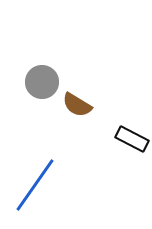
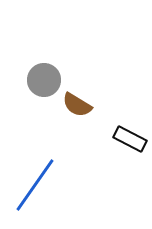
gray circle: moved 2 px right, 2 px up
black rectangle: moved 2 px left
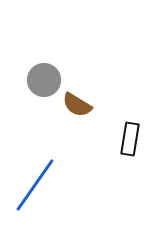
black rectangle: rotated 72 degrees clockwise
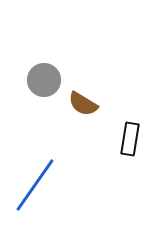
brown semicircle: moved 6 px right, 1 px up
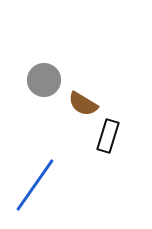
black rectangle: moved 22 px left, 3 px up; rotated 8 degrees clockwise
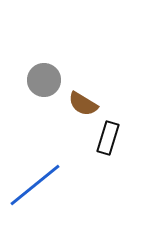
black rectangle: moved 2 px down
blue line: rotated 16 degrees clockwise
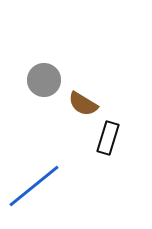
blue line: moved 1 px left, 1 px down
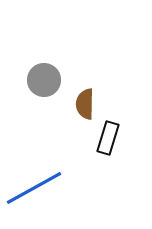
brown semicircle: moved 2 px right; rotated 60 degrees clockwise
blue line: moved 2 px down; rotated 10 degrees clockwise
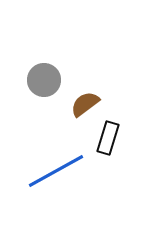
brown semicircle: rotated 52 degrees clockwise
blue line: moved 22 px right, 17 px up
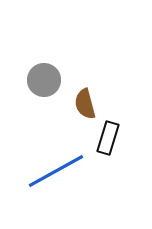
brown semicircle: rotated 68 degrees counterclockwise
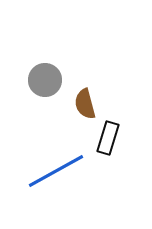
gray circle: moved 1 px right
